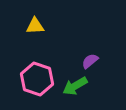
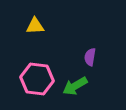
purple semicircle: moved 4 px up; rotated 42 degrees counterclockwise
pink hexagon: rotated 12 degrees counterclockwise
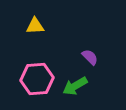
purple semicircle: rotated 126 degrees clockwise
pink hexagon: rotated 12 degrees counterclockwise
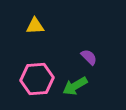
purple semicircle: moved 1 px left
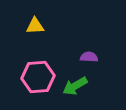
purple semicircle: rotated 42 degrees counterclockwise
pink hexagon: moved 1 px right, 2 px up
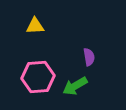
purple semicircle: rotated 78 degrees clockwise
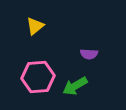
yellow triangle: rotated 36 degrees counterclockwise
purple semicircle: moved 3 px up; rotated 102 degrees clockwise
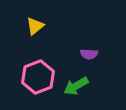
pink hexagon: rotated 16 degrees counterclockwise
green arrow: moved 1 px right
